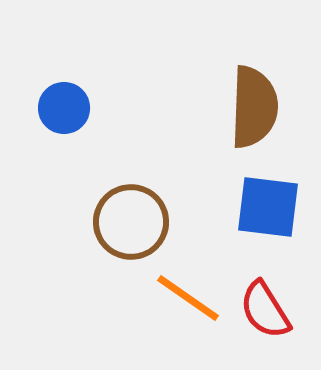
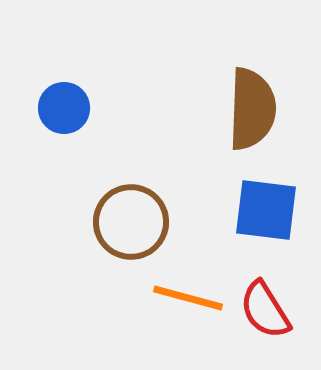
brown semicircle: moved 2 px left, 2 px down
blue square: moved 2 px left, 3 px down
orange line: rotated 20 degrees counterclockwise
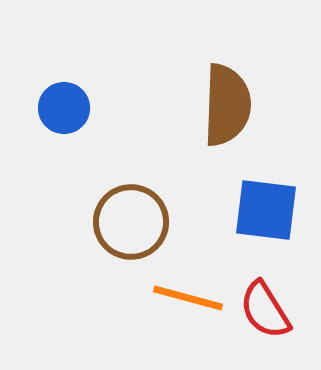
brown semicircle: moved 25 px left, 4 px up
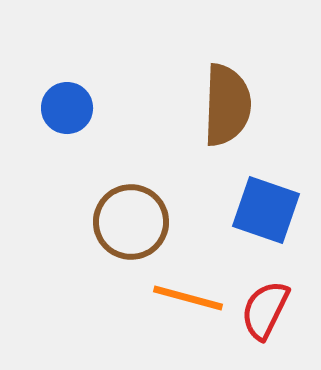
blue circle: moved 3 px right
blue square: rotated 12 degrees clockwise
red semicircle: rotated 58 degrees clockwise
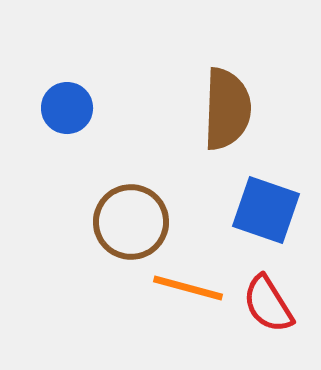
brown semicircle: moved 4 px down
orange line: moved 10 px up
red semicircle: moved 3 px right, 6 px up; rotated 58 degrees counterclockwise
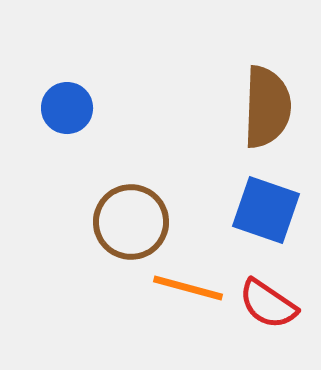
brown semicircle: moved 40 px right, 2 px up
red semicircle: rotated 24 degrees counterclockwise
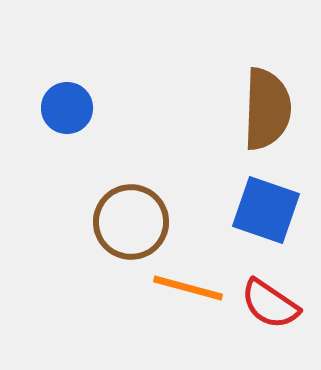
brown semicircle: moved 2 px down
red semicircle: moved 2 px right
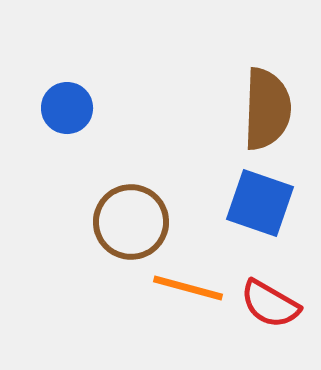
blue square: moved 6 px left, 7 px up
red semicircle: rotated 4 degrees counterclockwise
